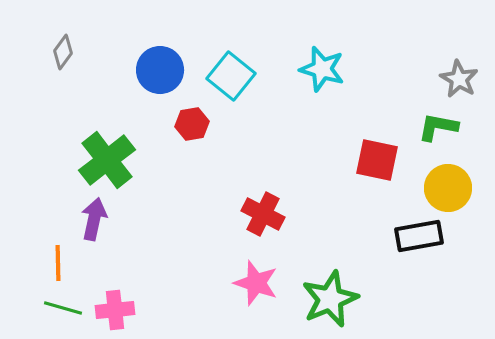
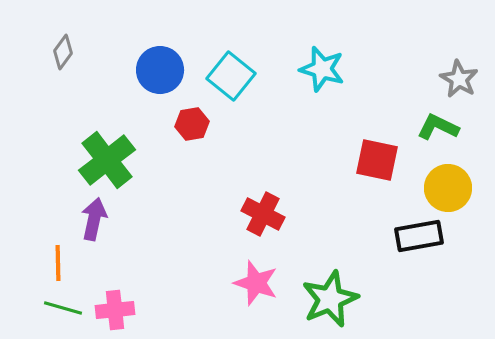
green L-shape: rotated 15 degrees clockwise
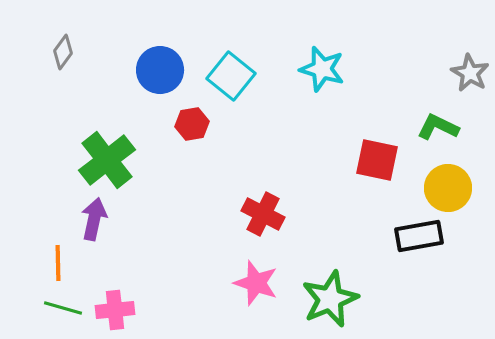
gray star: moved 11 px right, 6 px up
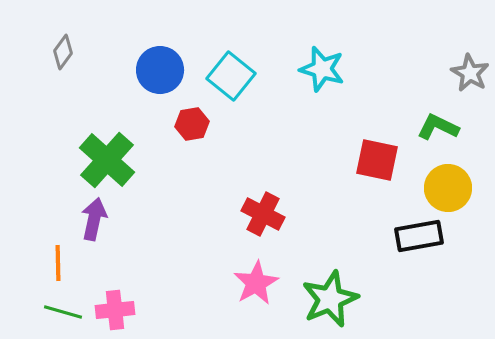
green cross: rotated 10 degrees counterclockwise
pink star: rotated 24 degrees clockwise
green line: moved 4 px down
